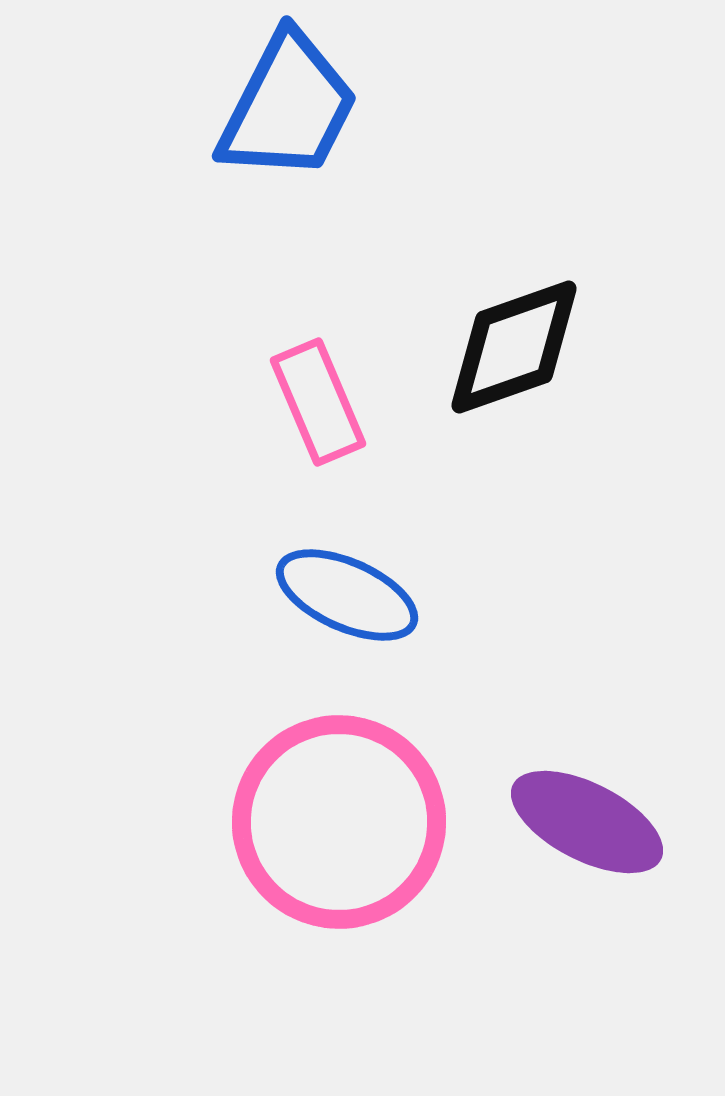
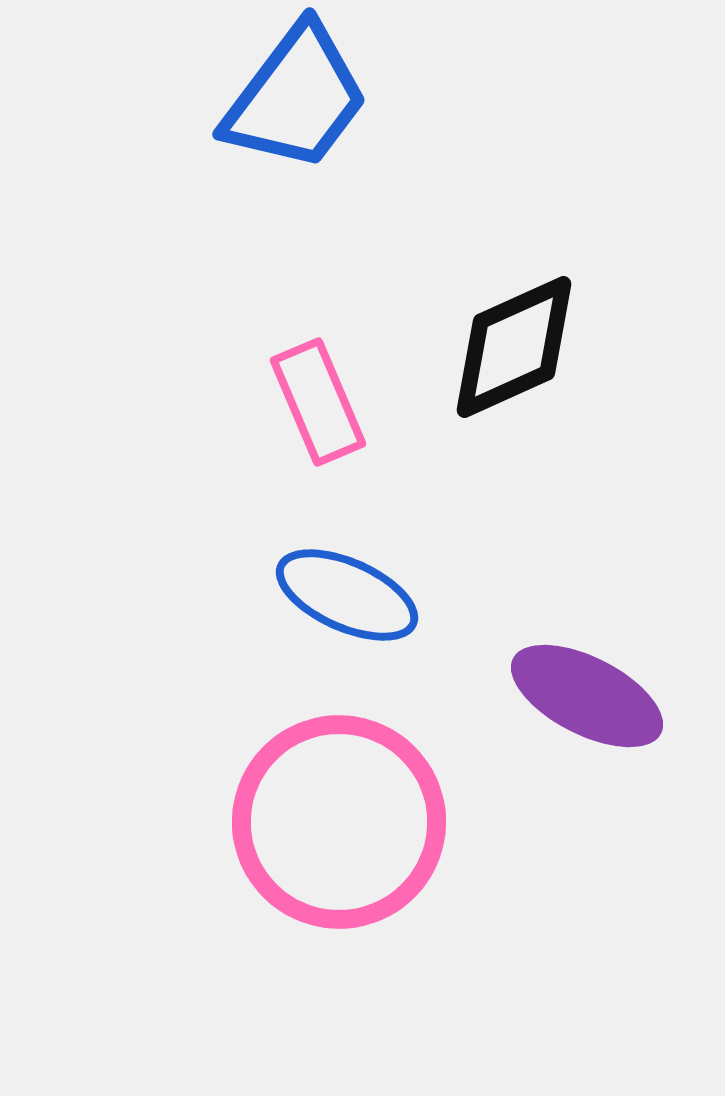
blue trapezoid: moved 8 px right, 9 px up; rotated 10 degrees clockwise
black diamond: rotated 5 degrees counterclockwise
purple ellipse: moved 126 px up
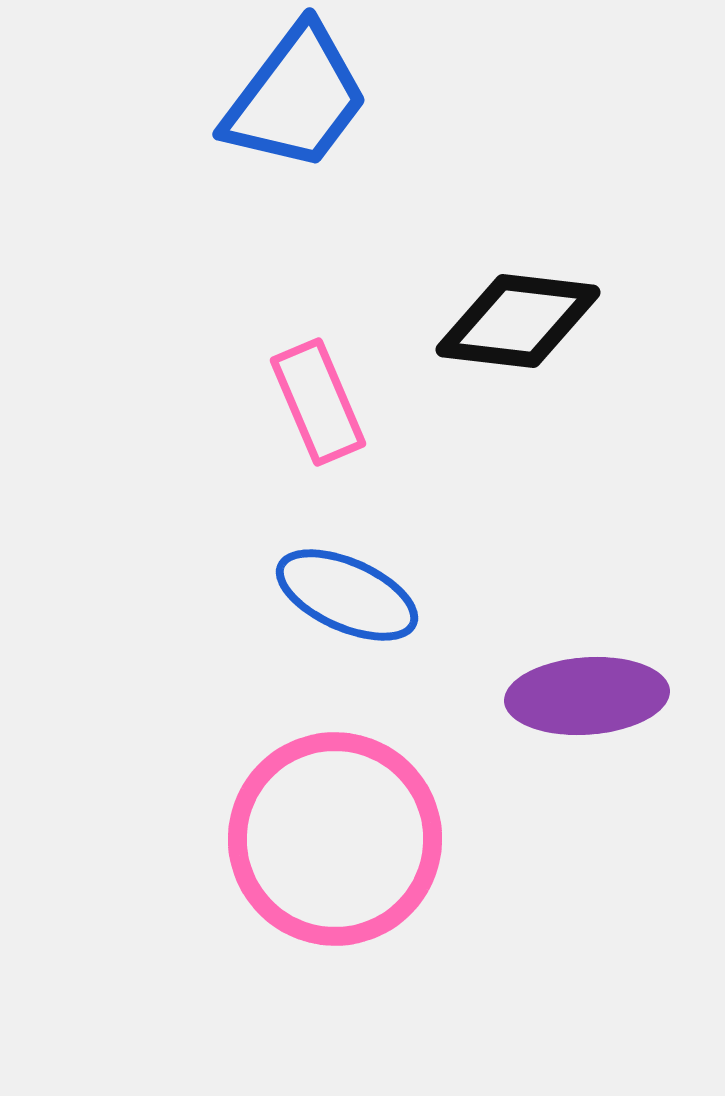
black diamond: moved 4 px right, 26 px up; rotated 31 degrees clockwise
purple ellipse: rotated 31 degrees counterclockwise
pink circle: moved 4 px left, 17 px down
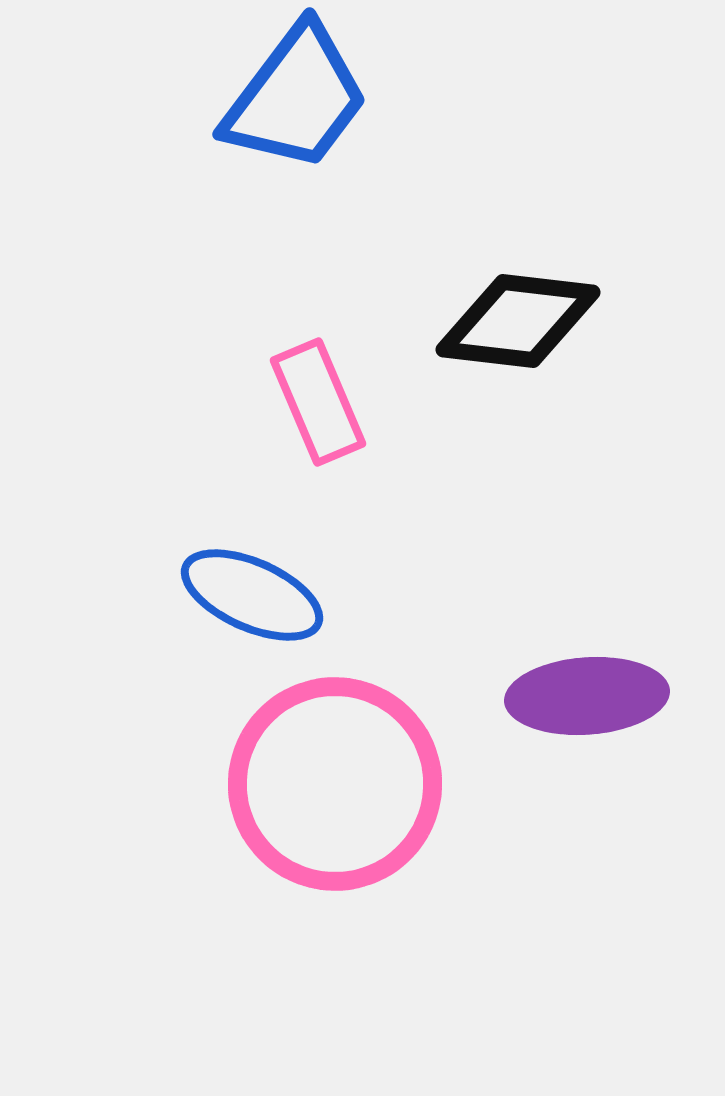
blue ellipse: moved 95 px left
pink circle: moved 55 px up
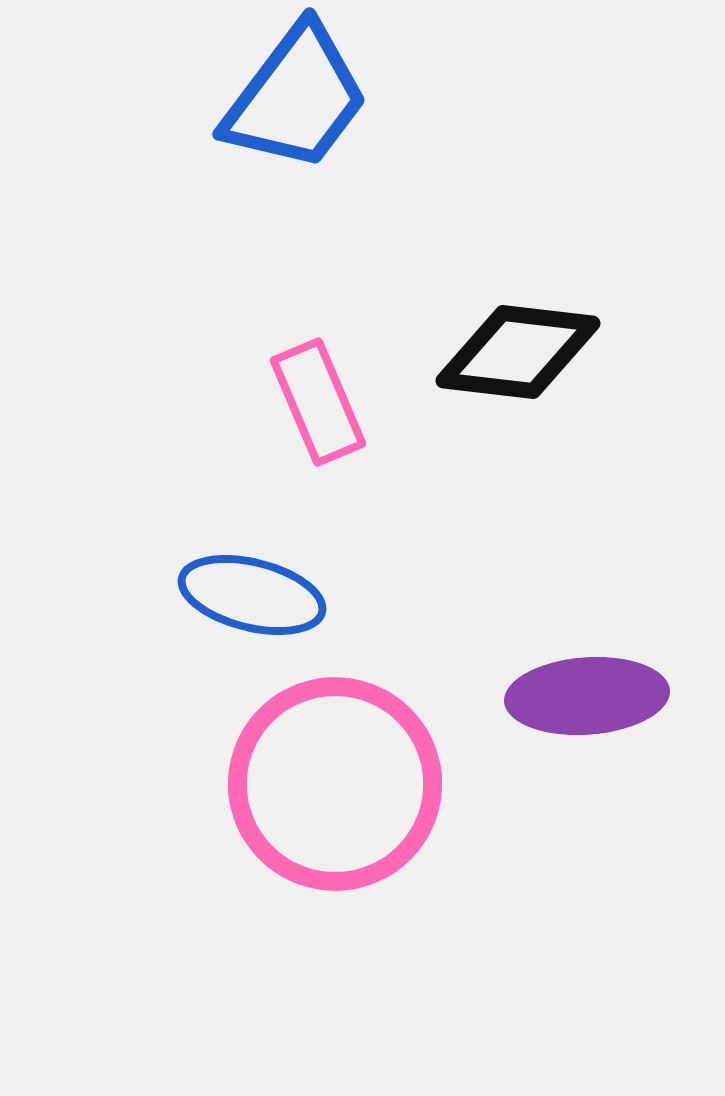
black diamond: moved 31 px down
blue ellipse: rotated 10 degrees counterclockwise
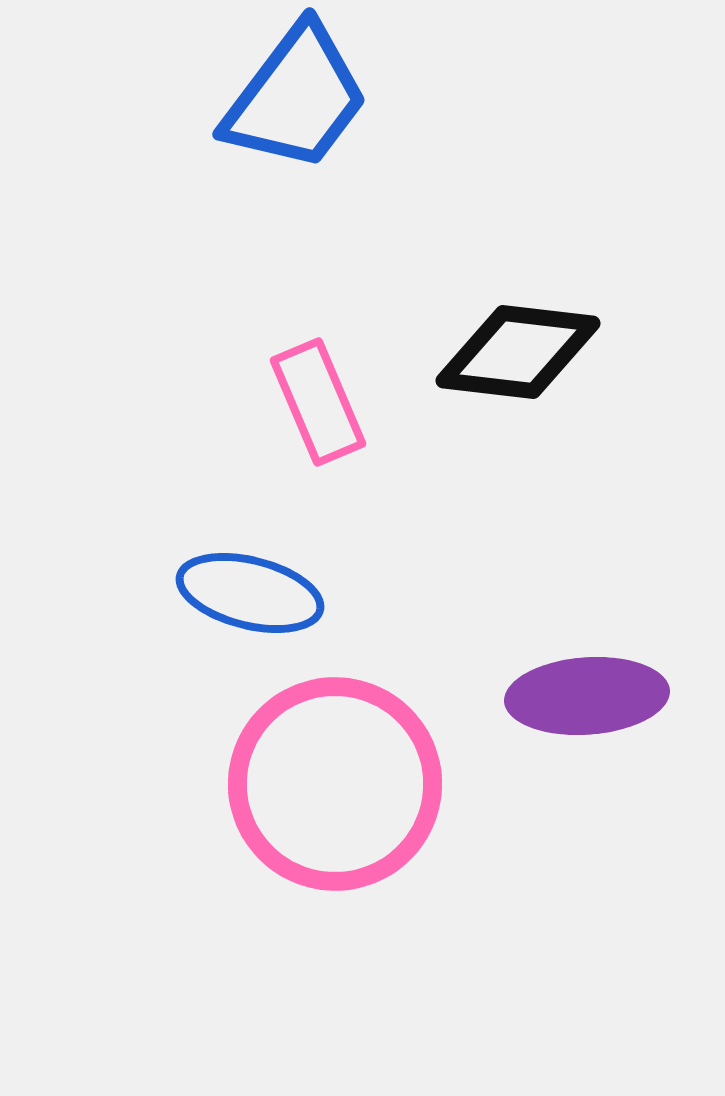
blue ellipse: moved 2 px left, 2 px up
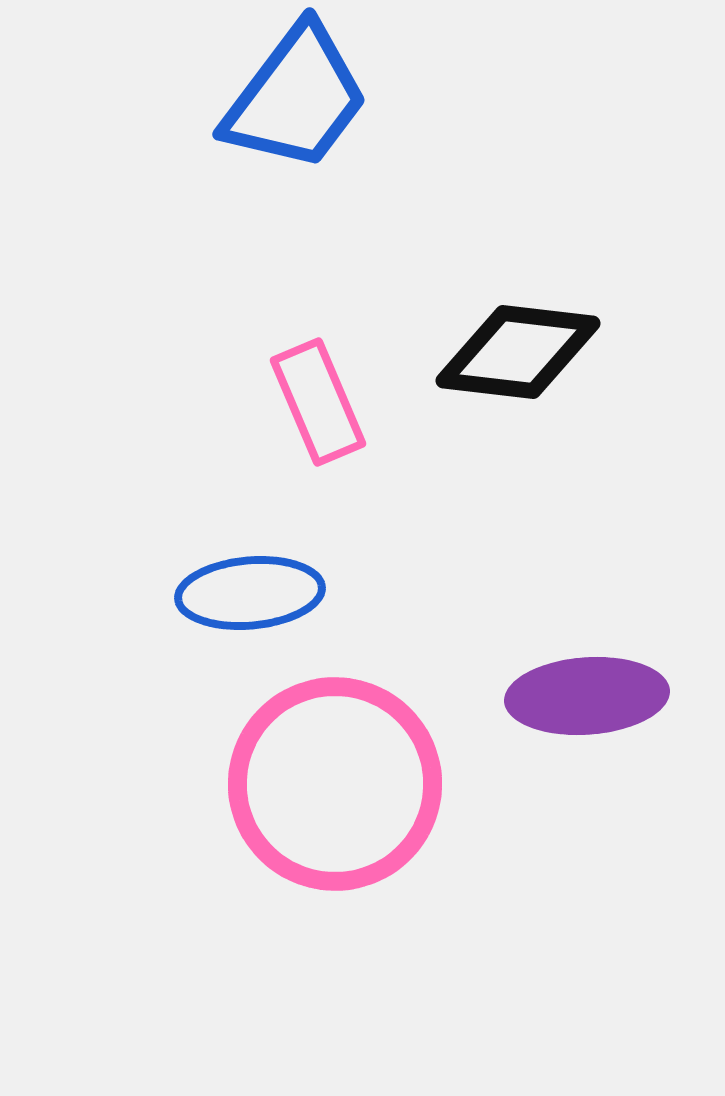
blue ellipse: rotated 19 degrees counterclockwise
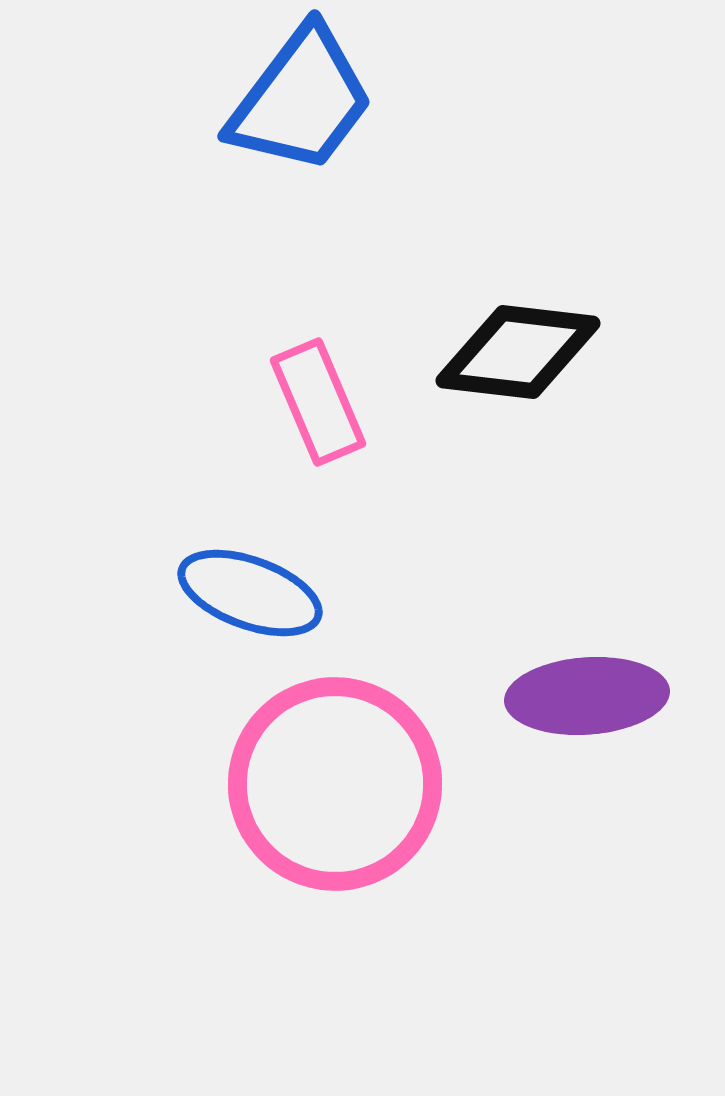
blue trapezoid: moved 5 px right, 2 px down
blue ellipse: rotated 25 degrees clockwise
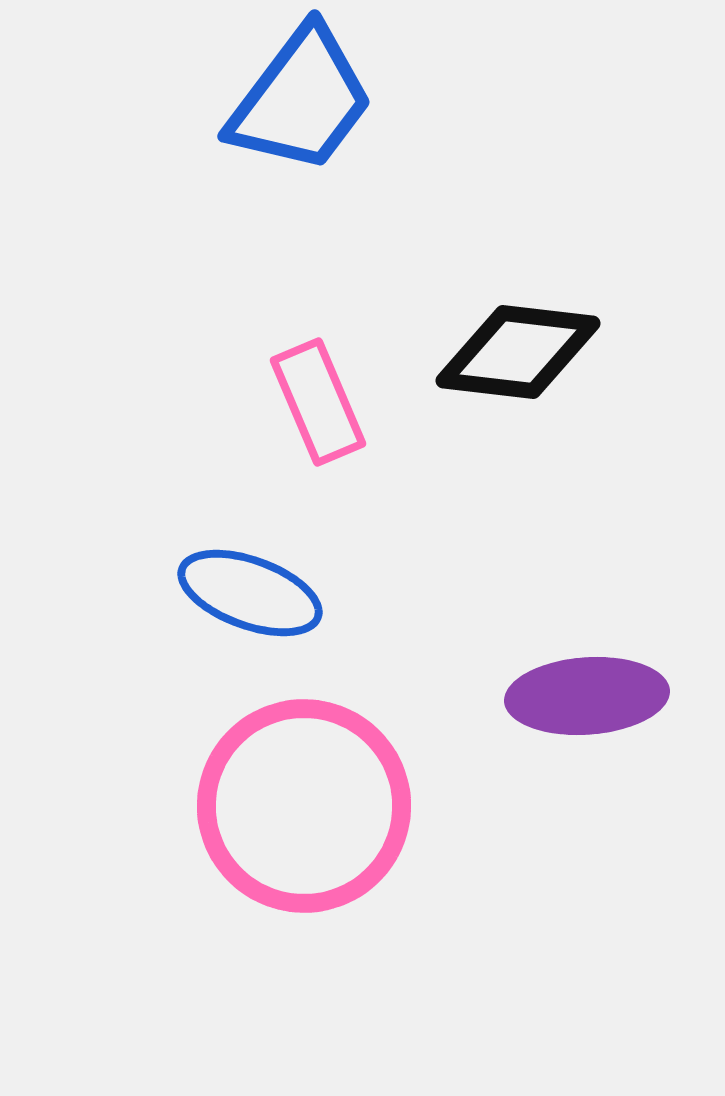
pink circle: moved 31 px left, 22 px down
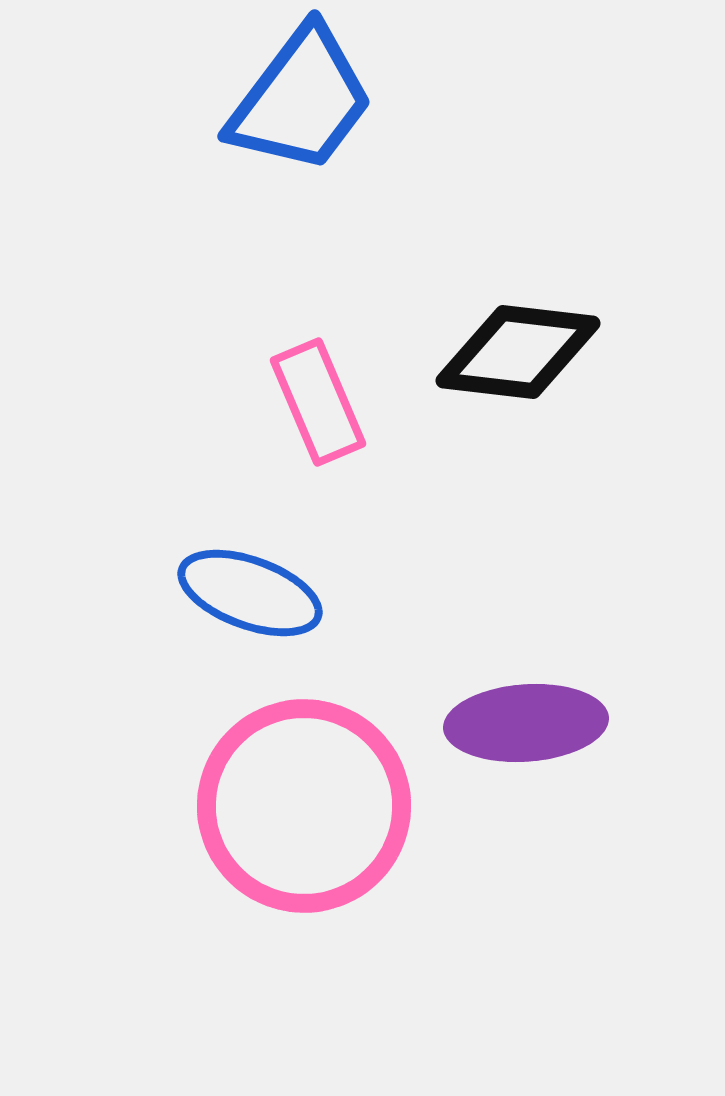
purple ellipse: moved 61 px left, 27 px down
